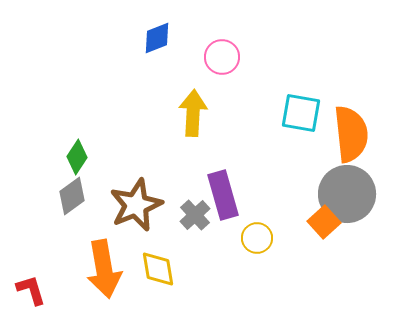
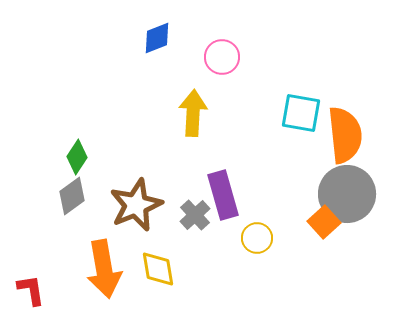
orange semicircle: moved 6 px left, 1 px down
red L-shape: rotated 8 degrees clockwise
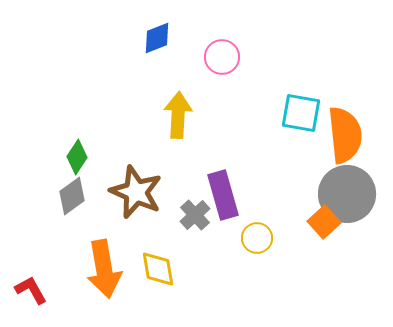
yellow arrow: moved 15 px left, 2 px down
brown star: moved 13 px up; rotated 26 degrees counterclockwise
red L-shape: rotated 20 degrees counterclockwise
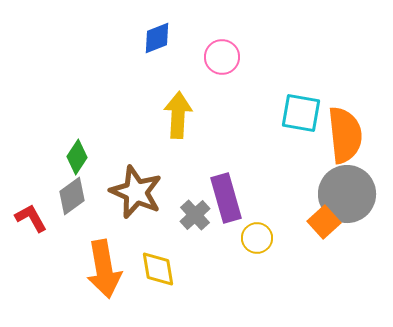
purple rectangle: moved 3 px right, 3 px down
red L-shape: moved 72 px up
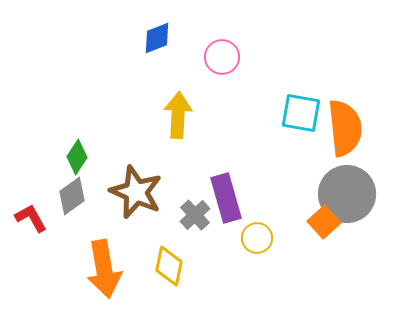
orange semicircle: moved 7 px up
yellow diamond: moved 11 px right, 3 px up; rotated 21 degrees clockwise
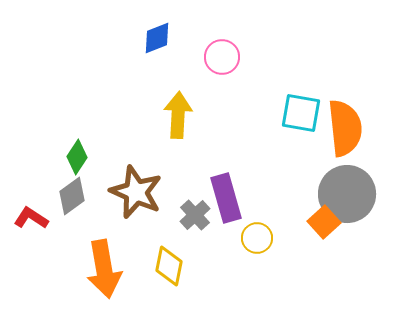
red L-shape: rotated 28 degrees counterclockwise
